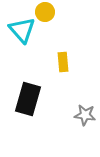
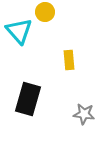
cyan triangle: moved 3 px left, 1 px down
yellow rectangle: moved 6 px right, 2 px up
gray star: moved 1 px left, 1 px up
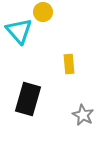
yellow circle: moved 2 px left
yellow rectangle: moved 4 px down
gray star: moved 1 px left, 1 px down; rotated 20 degrees clockwise
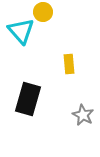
cyan triangle: moved 2 px right
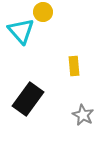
yellow rectangle: moved 5 px right, 2 px down
black rectangle: rotated 20 degrees clockwise
